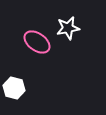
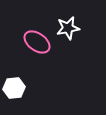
white hexagon: rotated 20 degrees counterclockwise
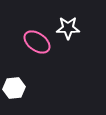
white star: rotated 10 degrees clockwise
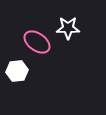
white hexagon: moved 3 px right, 17 px up
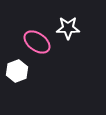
white hexagon: rotated 15 degrees counterclockwise
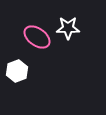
pink ellipse: moved 5 px up
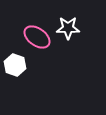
white hexagon: moved 2 px left, 6 px up; rotated 20 degrees counterclockwise
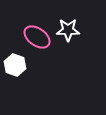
white star: moved 2 px down
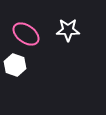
pink ellipse: moved 11 px left, 3 px up
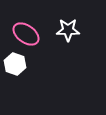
white hexagon: moved 1 px up
